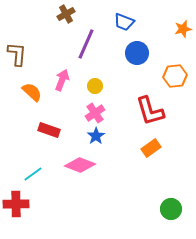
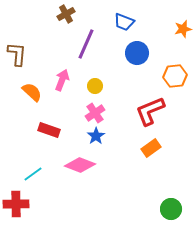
red L-shape: rotated 84 degrees clockwise
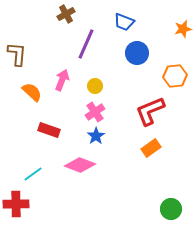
pink cross: moved 1 px up
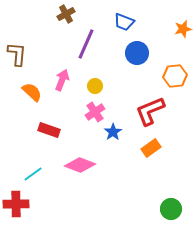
blue star: moved 17 px right, 4 px up
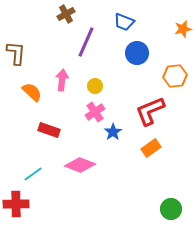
purple line: moved 2 px up
brown L-shape: moved 1 px left, 1 px up
pink arrow: rotated 15 degrees counterclockwise
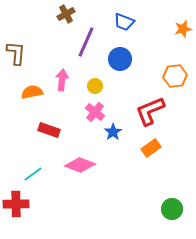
blue circle: moved 17 px left, 6 px down
orange semicircle: rotated 55 degrees counterclockwise
pink cross: rotated 18 degrees counterclockwise
green circle: moved 1 px right
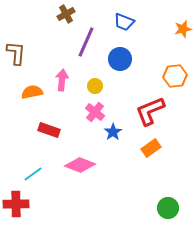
green circle: moved 4 px left, 1 px up
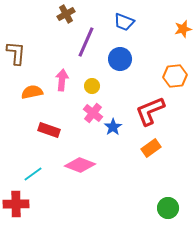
yellow circle: moved 3 px left
pink cross: moved 2 px left, 1 px down
blue star: moved 5 px up
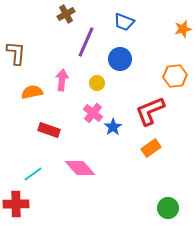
yellow circle: moved 5 px right, 3 px up
pink diamond: moved 3 px down; rotated 28 degrees clockwise
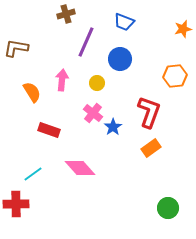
brown cross: rotated 12 degrees clockwise
brown L-shape: moved 5 px up; rotated 85 degrees counterclockwise
orange semicircle: rotated 70 degrees clockwise
red L-shape: moved 1 px left, 1 px down; rotated 132 degrees clockwise
